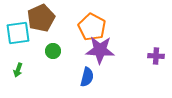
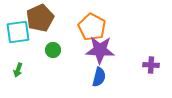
brown pentagon: moved 1 px left
cyan square: moved 1 px up
green circle: moved 1 px up
purple cross: moved 5 px left, 9 px down
blue semicircle: moved 12 px right
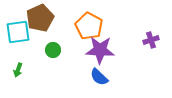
orange pentagon: moved 3 px left, 1 px up
purple cross: moved 25 px up; rotated 21 degrees counterclockwise
blue semicircle: rotated 120 degrees clockwise
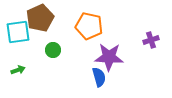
orange pentagon: rotated 16 degrees counterclockwise
purple star: moved 9 px right, 7 px down
green arrow: rotated 128 degrees counterclockwise
blue semicircle: rotated 150 degrees counterclockwise
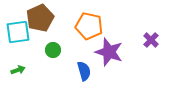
purple cross: rotated 28 degrees counterclockwise
purple star: moved 5 px up; rotated 16 degrees clockwise
blue semicircle: moved 15 px left, 6 px up
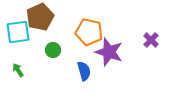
brown pentagon: moved 1 px up
orange pentagon: moved 6 px down
green arrow: rotated 104 degrees counterclockwise
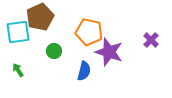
green circle: moved 1 px right, 1 px down
blue semicircle: rotated 30 degrees clockwise
